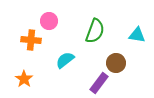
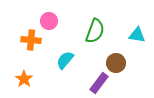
cyan semicircle: rotated 12 degrees counterclockwise
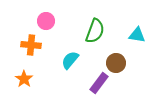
pink circle: moved 3 px left
orange cross: moved 5 px down
cyan semicircle: moved 5 px right
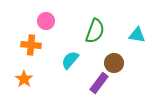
brown circle: moved 2 px left
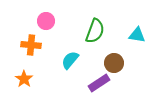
purple rectangle: rotated 20 degrees clockwise
